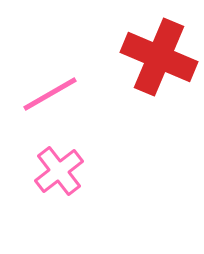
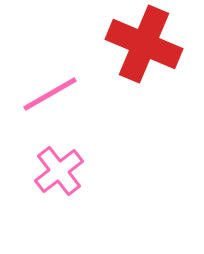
red cross: moved 15 px left, 13 px up
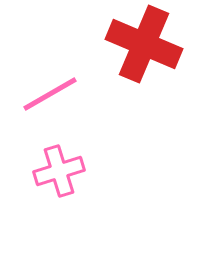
pink cross: rotated 21 degrees clockwise
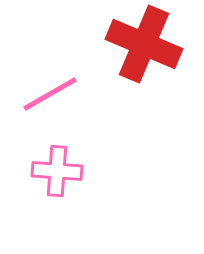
pink cross: moved 2 px left; rotated 21 degrees clockwise
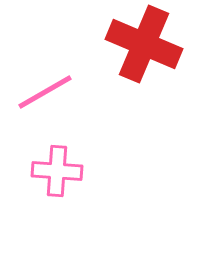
pink line: moved 5 px left, 2 px up
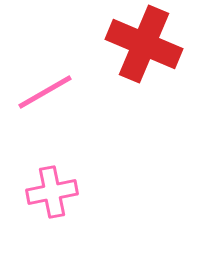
pink cross: moved 5 px left, 21 px down; rotated 15 degrees counterclockwise
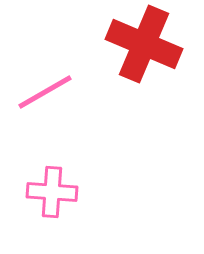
pink cross: rotated 15 degrees clockwise
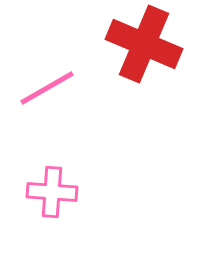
pink line: moved 2 px right, 4 px up
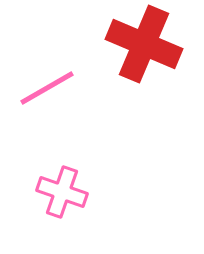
pink cross: moved 10 px right; rotated 15 degrees clockwise
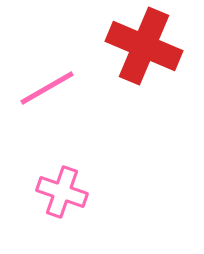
red cross: moved 2 px down
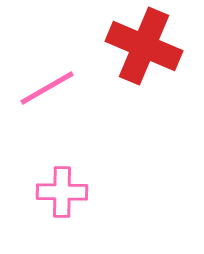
pink cross: rotated 18 degrees counterclockwise
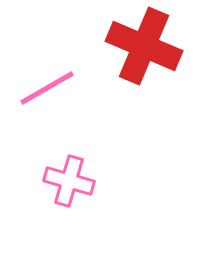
pink cross: moved 7 px right, 11 px up; rotated 15 degrees clockwise
